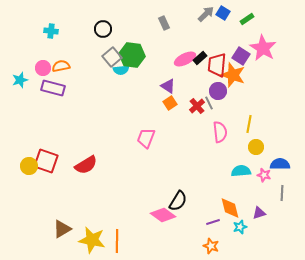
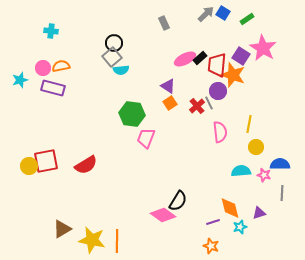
black circle at (103, 29): moved 11 px right, 14 px down
green hexagon at (132, 55): moved 59 px down
red square at (46, 161): rotated 30 degrees counterclockwise
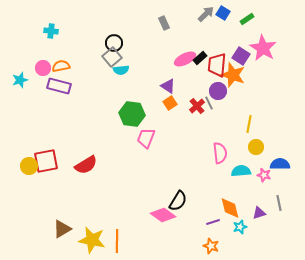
purple rectangle at (53, 88): moved 6 px right, 2 px up
pink semicircle at (220, 132): moved 21 px down
gray line at (282, 193): moved 3 px left, 10 px down; rotated 14 degrees counterclockwise
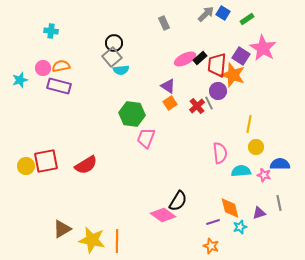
yellow circle at (29, 166): moved 3 px left
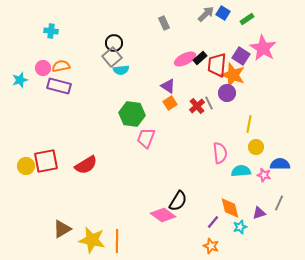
purple circle at (218, 91): moved 9 px right, 2 px down
gray line at (279, 203): rotated 35 degrees clockwise
purple line at (213, 222): rotated 32 degrees counterclockwise
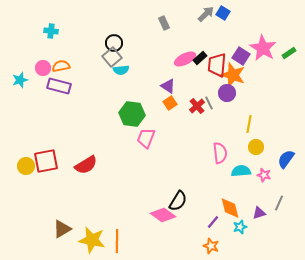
green rectangle at (247, 19): moved 42 px right, 34 px down
blue semicircle at (280, 164): moved 6 px right, 5 px up; rotated 54 degrees counterclockwise
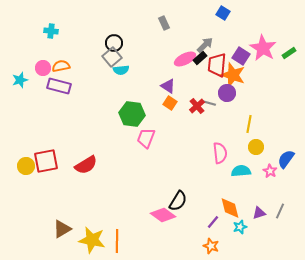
gray arrow at (206, 14): moved 1 px left, 31 px down
orange square at (170, 103): rotated 24 degrees counterclockwise
gray line at (209, 103): rotated 48 degrees counterclockwise
pink star at (264, 175): moved 6 px right, 4 px up; rotated 16 degrees clockwise
gray line at (279, 203): moved 1 px right, 8 px down
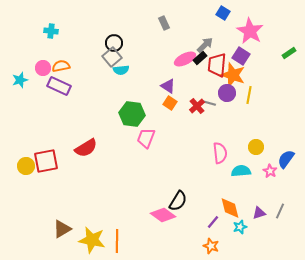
pink star at (263, 48): moved 13 px left, 17 px up
purple rectangle at (59, 86): rotated 10 degrees clockwise
yellow line at (249, 124): moved 29 px up
red semicircle at (86, 165): moved 17 px up
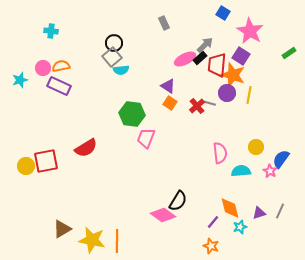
blue semicircle at (286, 159): moved 5 px left
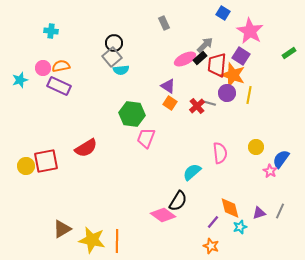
cyan semicircle at (241, 171): moved 49 px left, 1 px down; rotated 36 degrees counterclockwise
